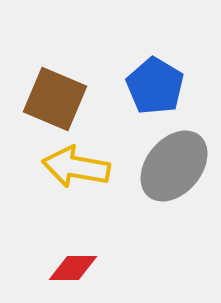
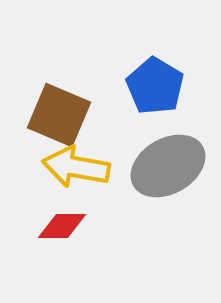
brown square: moved 4 px right, 16 px down
gray ellipse: moved 6 px left; rotated 20 degrees clockwise
red diamond: moved 11 px left, 42 px up
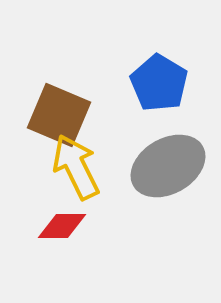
blue pentagon: moved 4 px right, 3 px up
yellow arrow: rotated 54 degrees clockwise
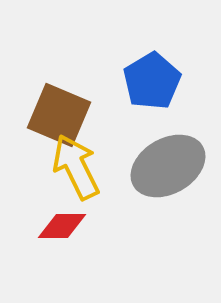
blue pentagon: moved 7 px left, 2 px up; rotated 10 degrees clockwise
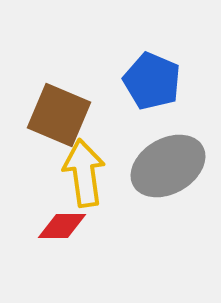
blue pentagon: rotated 18 degrees counterclockwise
yellow arrow: moved 8 px right, 6 px down; rotated 18 degrees clockwise
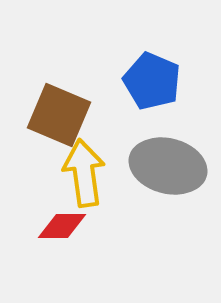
gray ellipse: rotated 44 degrees clockwise
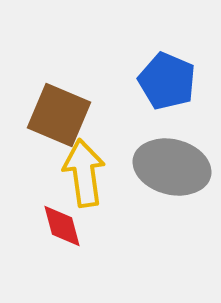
blue pentagon: moved 15 px right
gray ellipse: moved 4 px right, 1 px down
red diamond: rotated 75 degrees clockwise
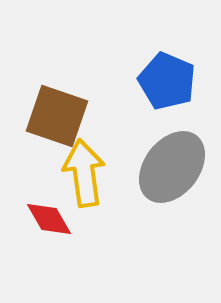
brown square: moved 2 px left, 1 px down; rotated 4 degrees counterclockwise
gray ellipse: rotated 66 degrees counterclockwise
red diamond: moved 13 px left, 7 px up; rotated 15 degrees counterclockwise
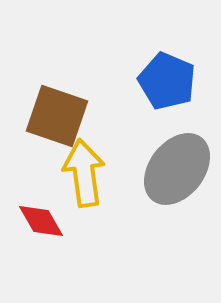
gray ellipse: moved 5 px right, 2 px down
red diamond: moved 8 px left, 2 px down
